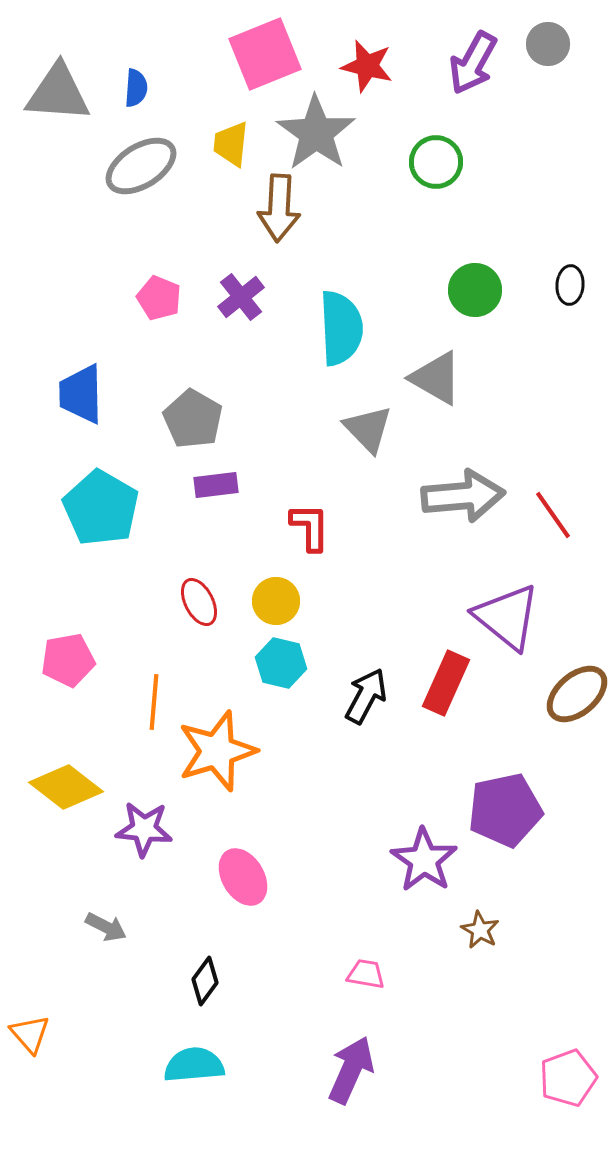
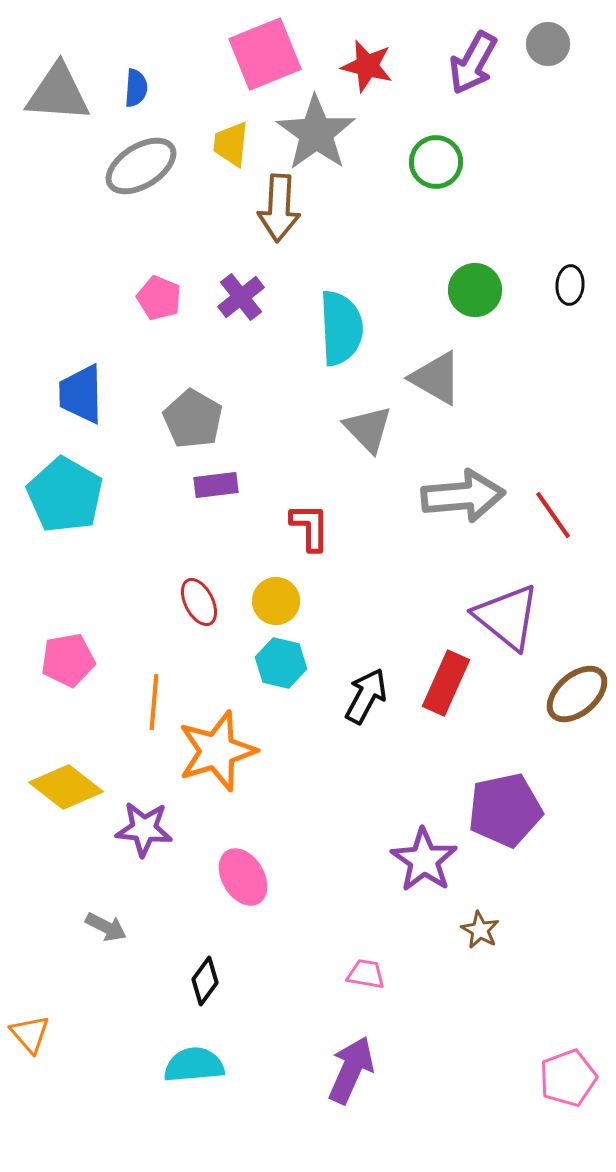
cyan pentagon at (101, 508): moved 36 px left, 13 px up
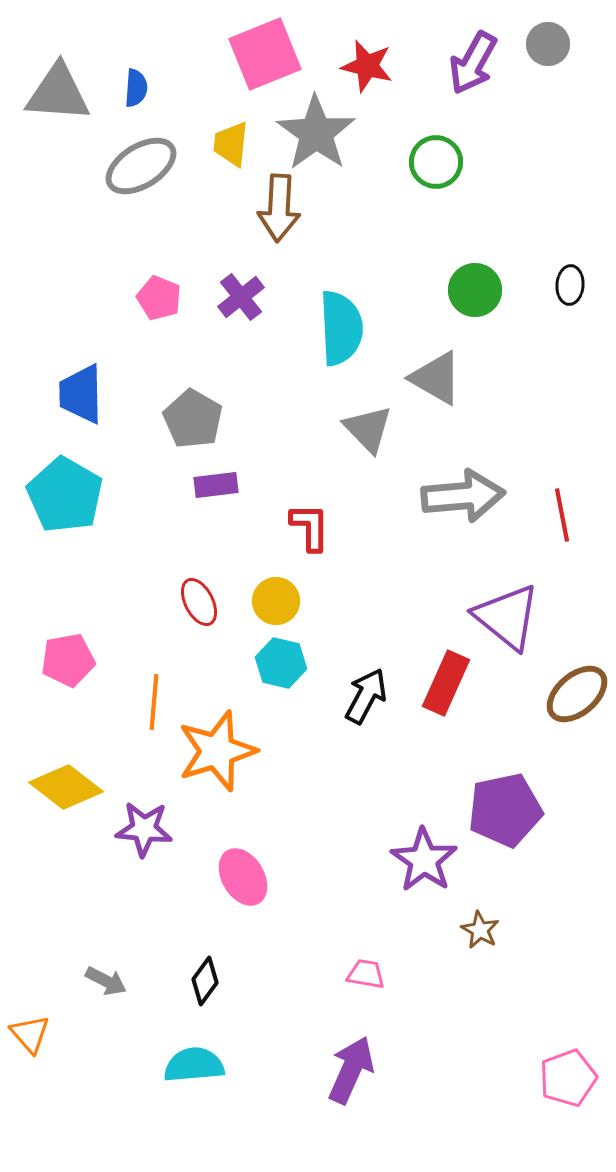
red line at (553, 515): moved 9 px right; rotated 24 degrees clockwise
gray arrow at (106, 927): moved 54 px down
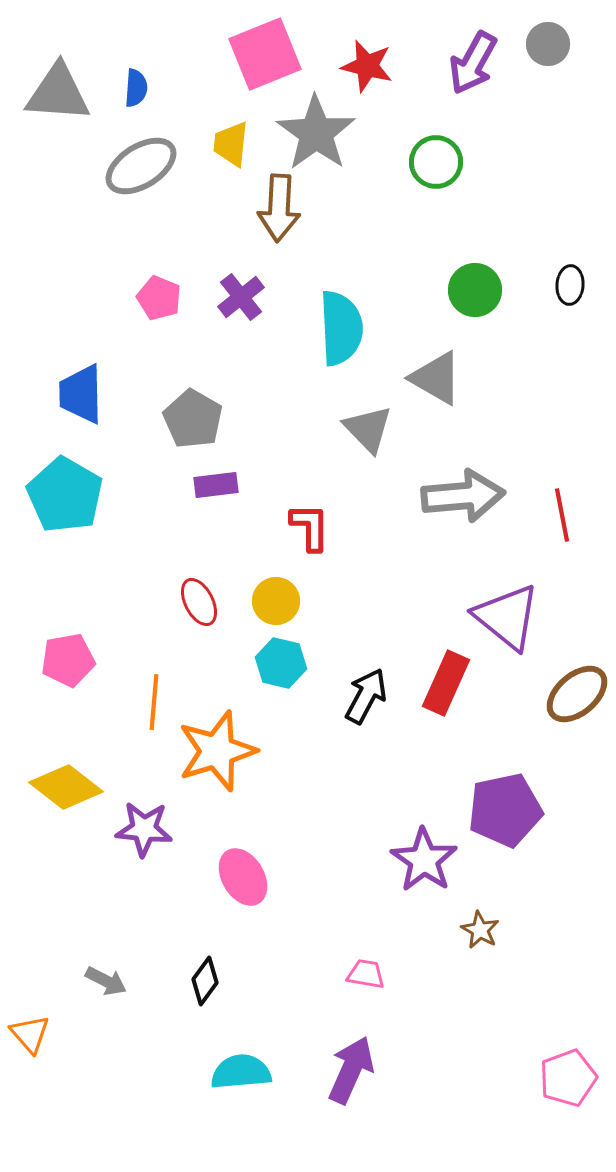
cyan semicircle at (194, 1065): moved 47 px right, 7 px down
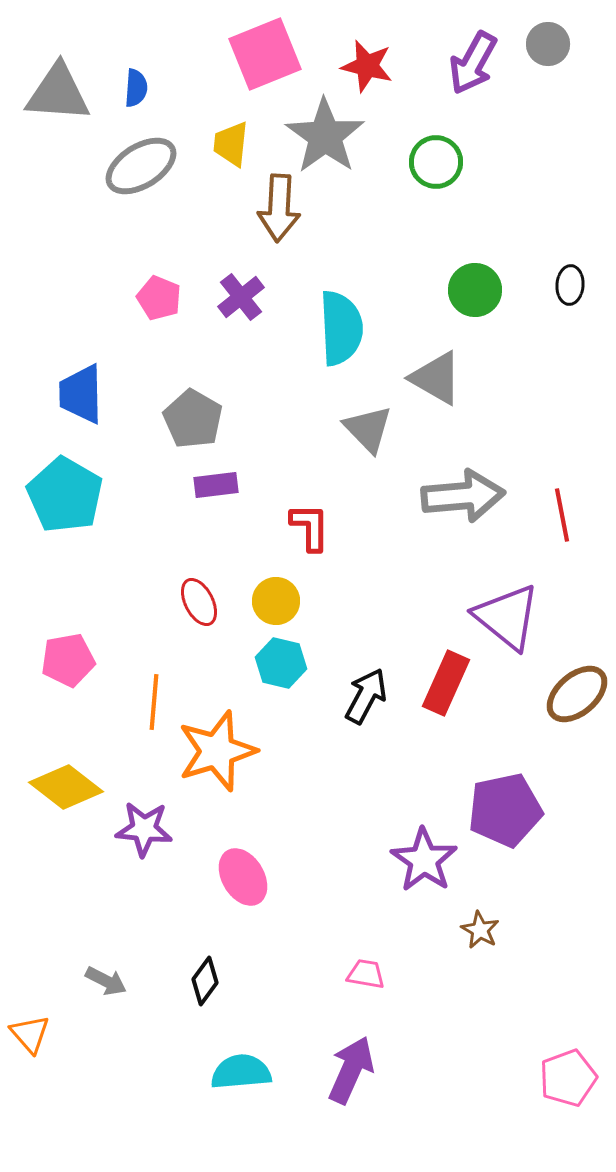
gray star at (316, 133): moved 9 px right, 3 px down
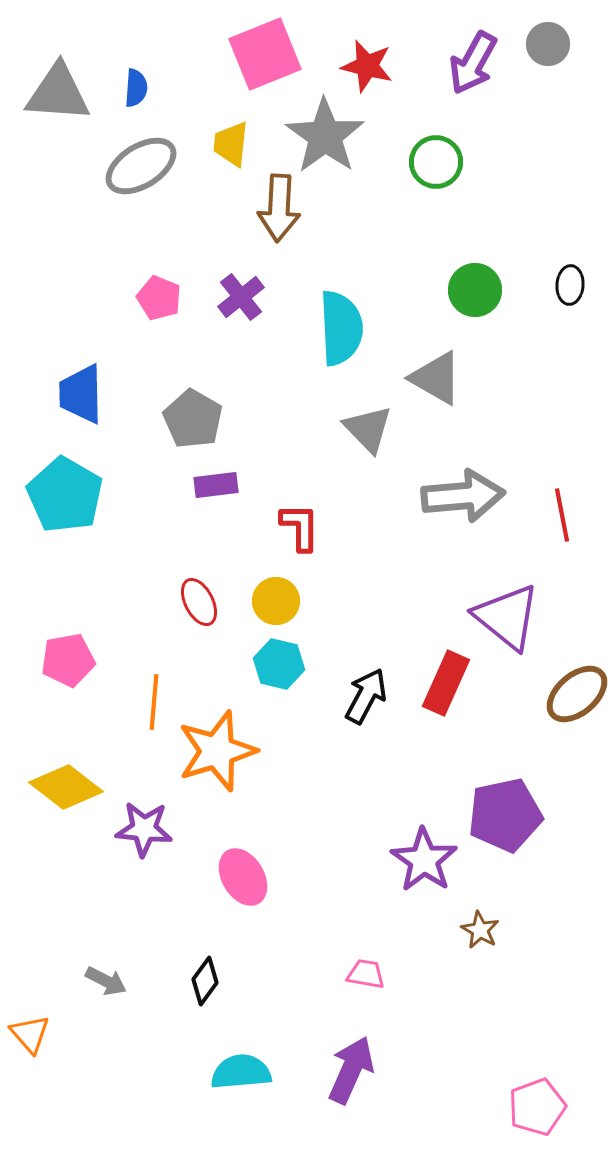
red L-shape at (310, 527): moved 10 px left
cyan hexagon at (281, 663): moved 2 px left, 1 px down
purple pentagon at (505, 810): moved 5 px down
pink pentagon at (568, 1078): moved 31 px left, 29 px down
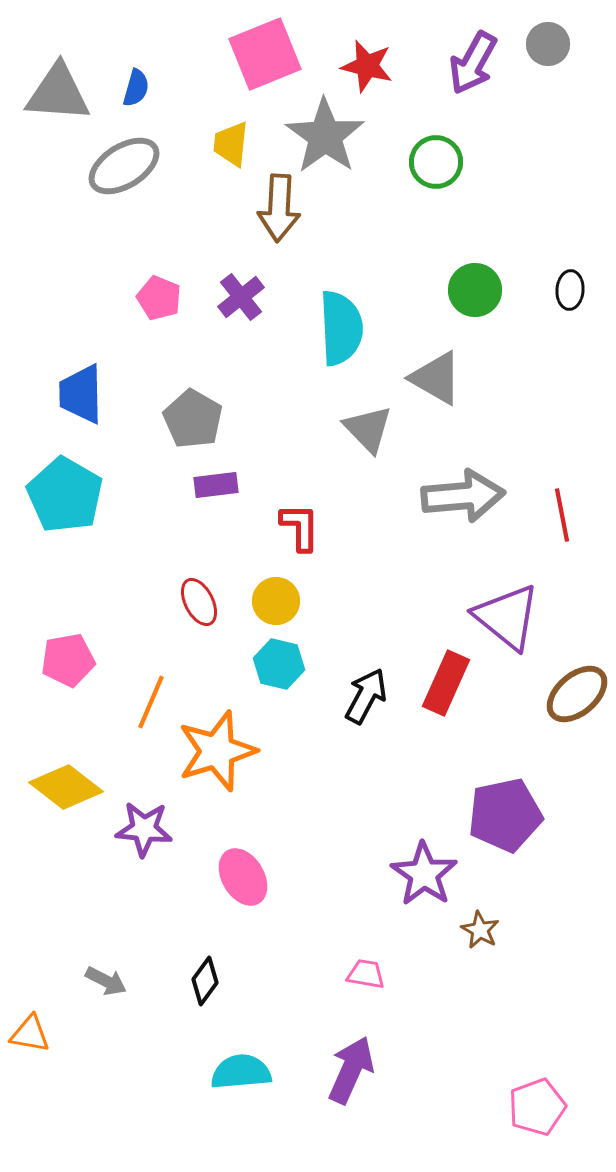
blue semicircle at (136, 88): rotated 12 degrees clockwise
gray ellipse at (141, 166): moved 17 px left
black ellipse at (570, 285): moved 5 px down
orange line at (154, 702): moved 3 px left; rotated 18 degrees clockwise
purple star at (424, 860): moved 14 px down
orange triangle at (30, 1034): rotated 39 degrees counterclockwise
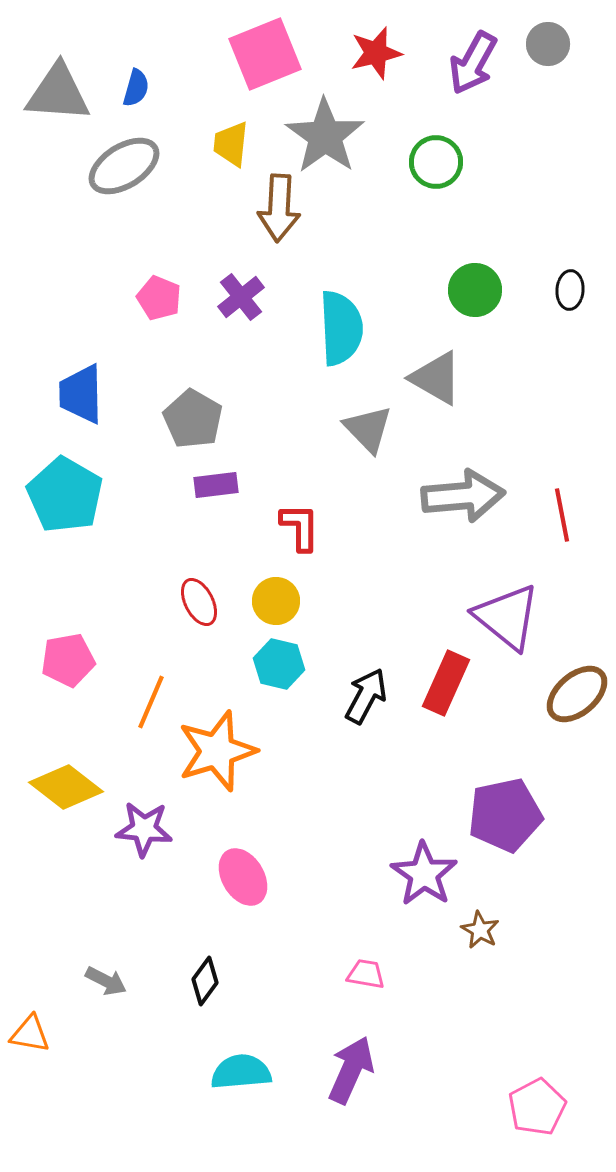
red star at (367, 66): moved 9 px right, 13 px up; rotated 28 degrees counterclockwise
pink pentagon at (537, 1107): rotated 8 degrees counterclockwise
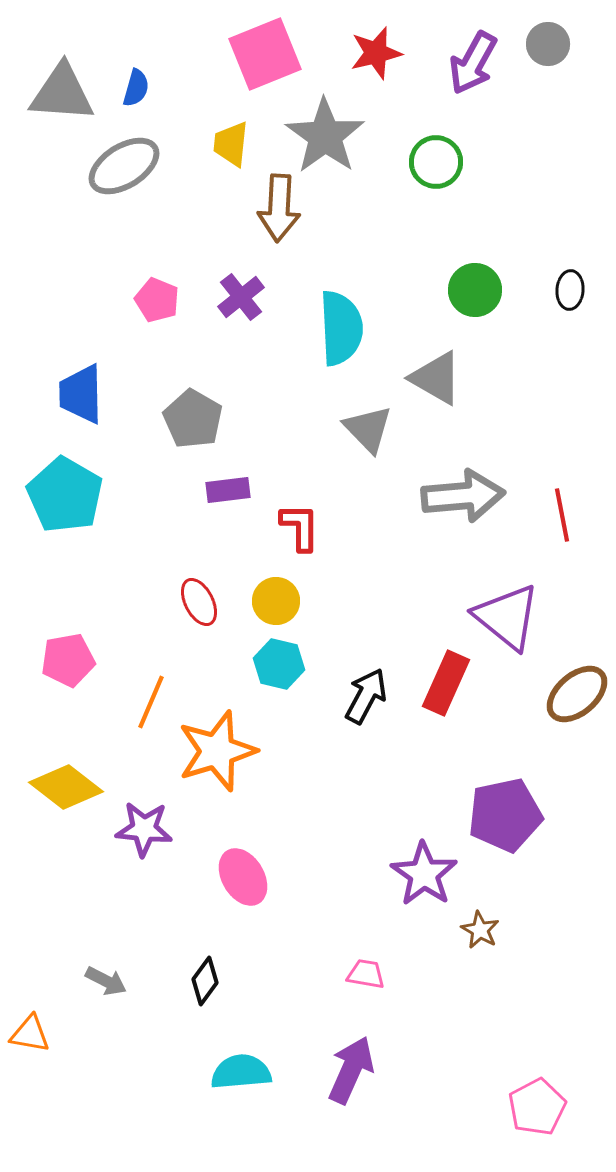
gray triangle at (58, 93): moved 4 px right
pink pentagon at (159, 298): moved 2 px left, 2 px down
purple rectangle at (216, 485): moved 12 px right, 5 px down
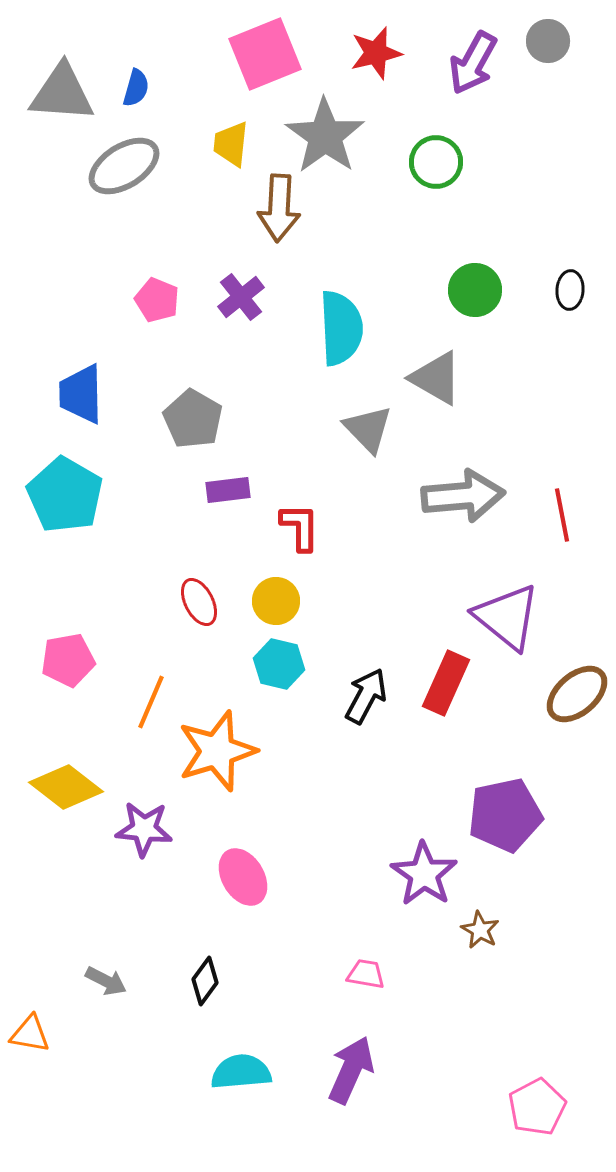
gray circle at (548, 44): moved 3 px up
